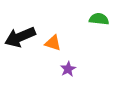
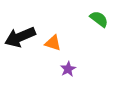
green semicircle: rotated 30 degrees clockwise
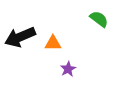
orange triangle: rotated 18 degrees counterclockwise
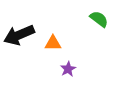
black arrow: moved 1 px left, 2 px up
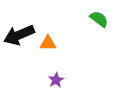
orange triangle: moved 5 px left
purple star: moved 12 px left, 11 px down
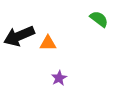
black arrow: moved 1 px down
purple star: moved 3 px right, 2 px up
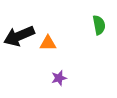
green semicircle: moved 6 px down; rotated 42 degrees clockwise
purple star: rotated 14 degrees clockwise
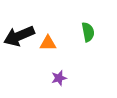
green semicircle: moved 11 px left, 7 px down
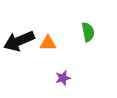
black arrow: moved 5 px down
purple star: moved 4 px right
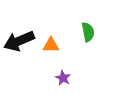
orange triangle: moved 3 px right, 2 px down
purple star: rotated 28 degrees counterclockwise
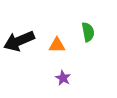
orange triangle: moved 6 px right
